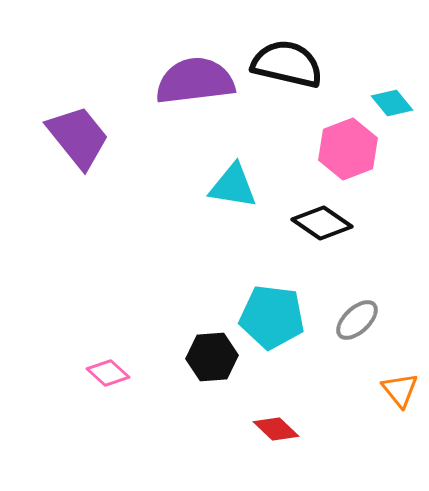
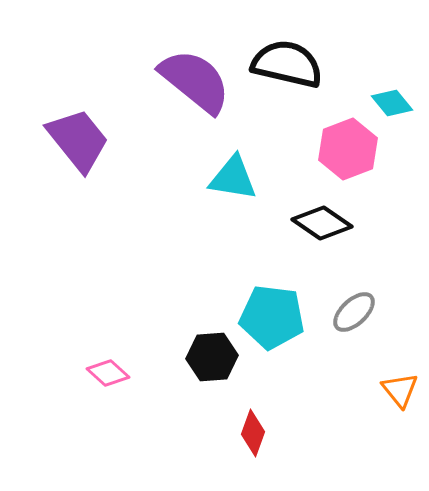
purple semicircle: rotated 46 degrees clockwise
purple trapezoid: moved 3 px down
cyan triangle: moved 8 px up
gray ellipse: moved 3 px left, 8 px up
red diamond: moved 23 px left, 4 px down; rotated 66 degrees clockwise
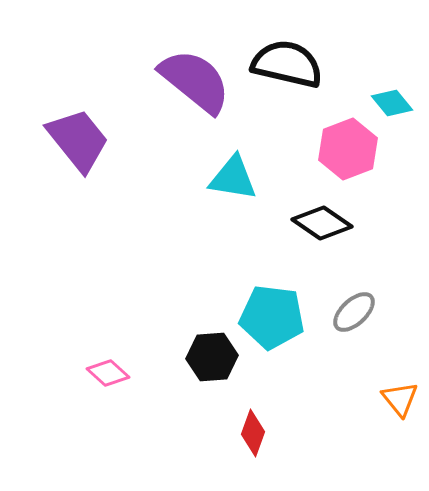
orange triangle: moved 9 px down
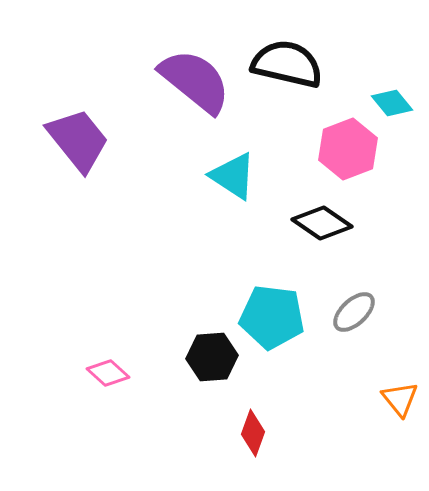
cyan triangle: moved 2 px up; rotated 24 degrees clockwise
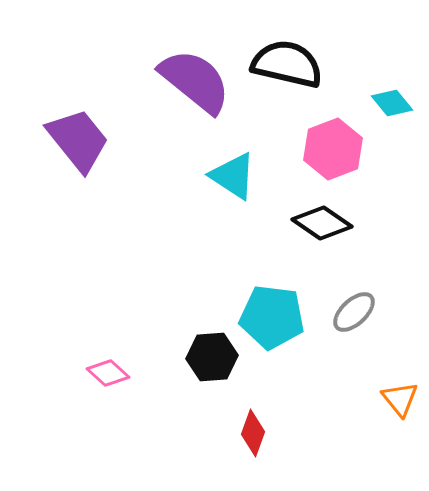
pink hexagon: moved 15 px left
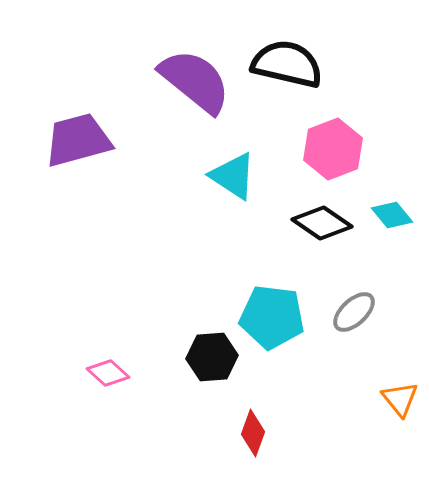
cyan diamond: moved 112 px down
purple trapezoid: rotated 66 degrees counterclockwise
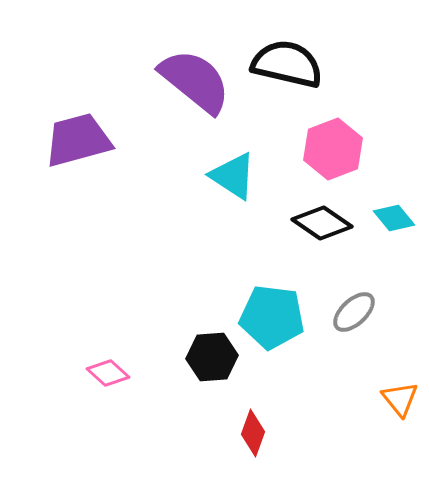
cyan diamond: moved 2 px right, 3 px down
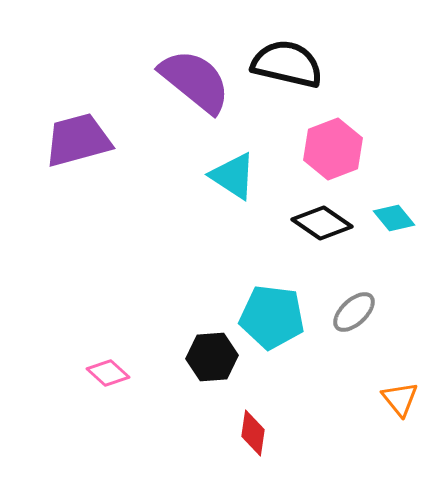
red diamond: rotated 12 degrees counterclockwise
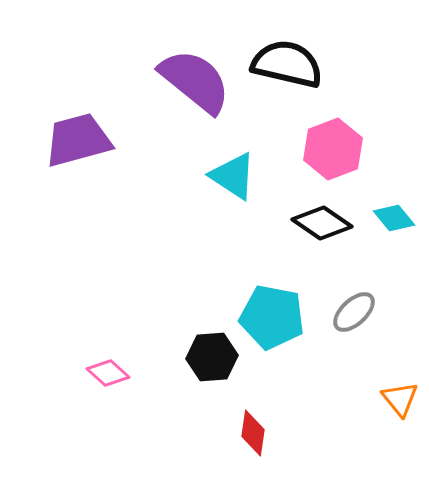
cyan pentagon: rotated 4 degrees clockwise
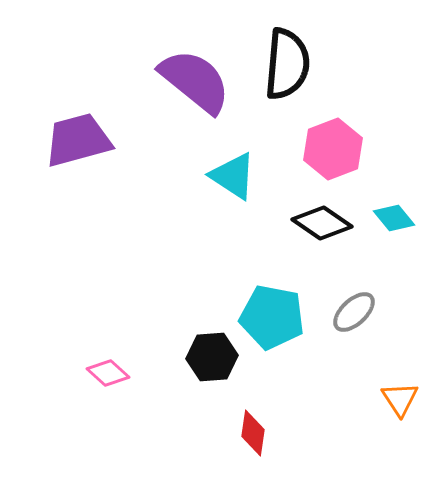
black semicircle: rotated 82 degrees clockwise
orange triangle: rotated 6 degrees clockwise
